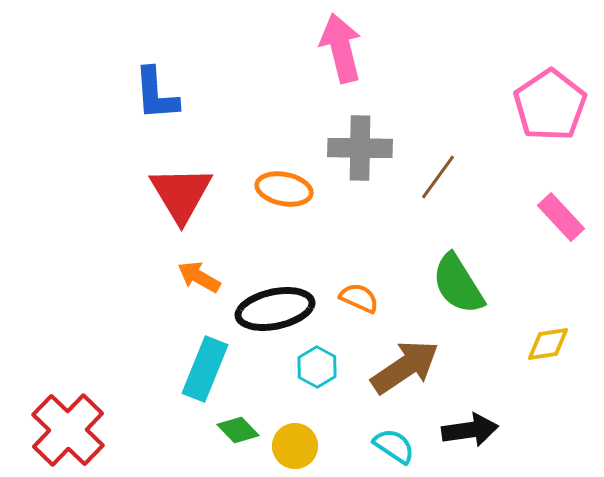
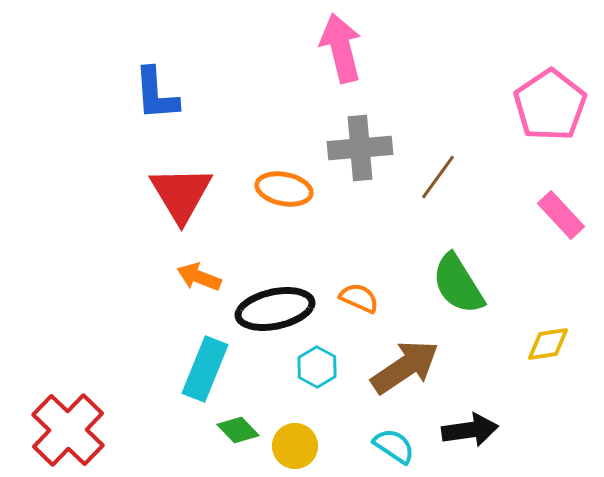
gray cross: rotated 6 degrees counterclockwise
pink rectangle: moved 2 px up
orange arrow: rotated 9 degrees counterclockwise
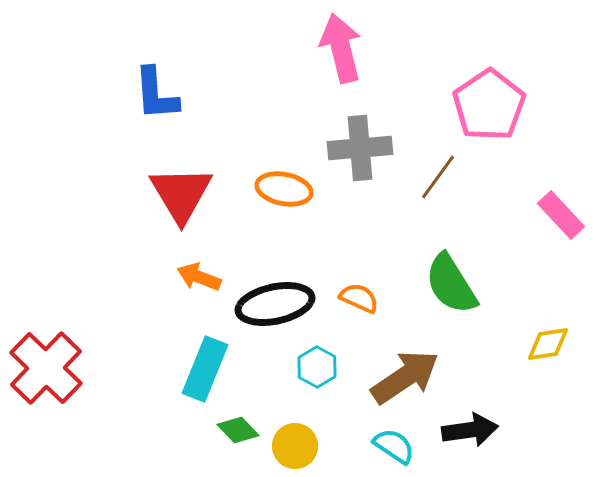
pink pentagon: moved 61 px left
green semicircle: moved 7 px left
black ellipse: moved 5 px up
brown arrow: moved 10 px down
red cross: moved 22 px left, 62 px up
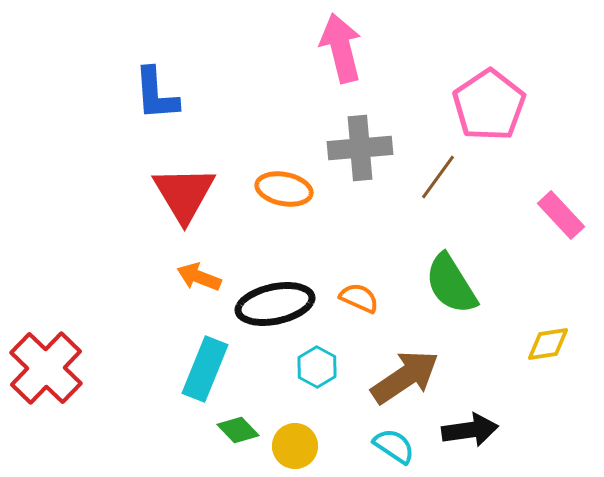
red triangle: moved 3 px right
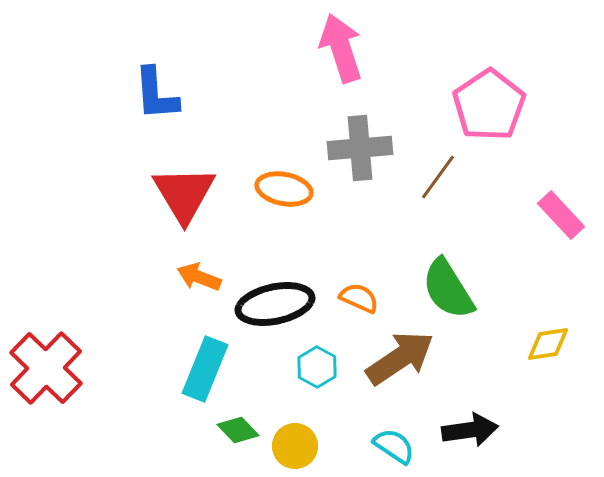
pink arrow: rotated 4 degrees counterclockwise
green semicircle: moved 3 px left, 5 px down
brown arrow: moved 5 px left, 19 px up
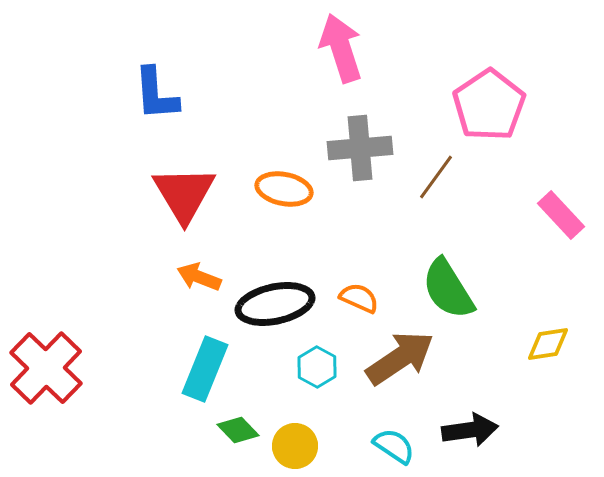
brown line: moved 2 px left
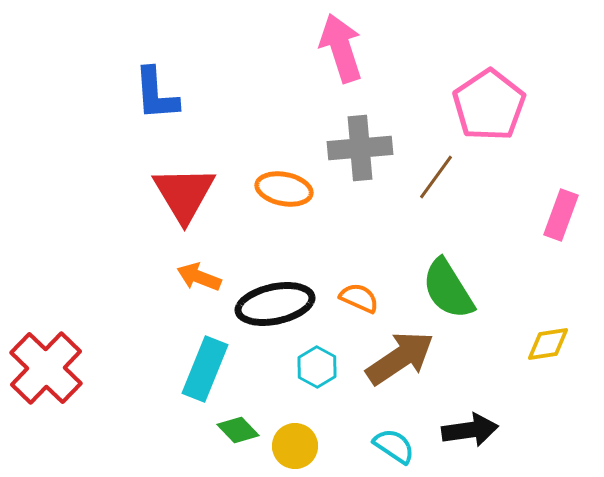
pink rectangle: rotated 63 degrees clockwise
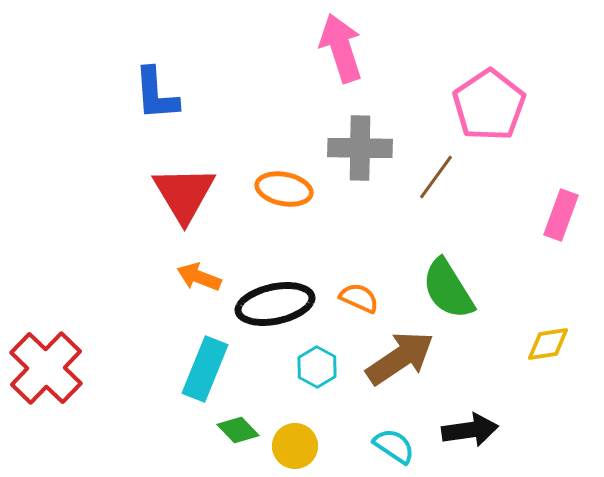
gray cross: rotated 6 degrees clockwise
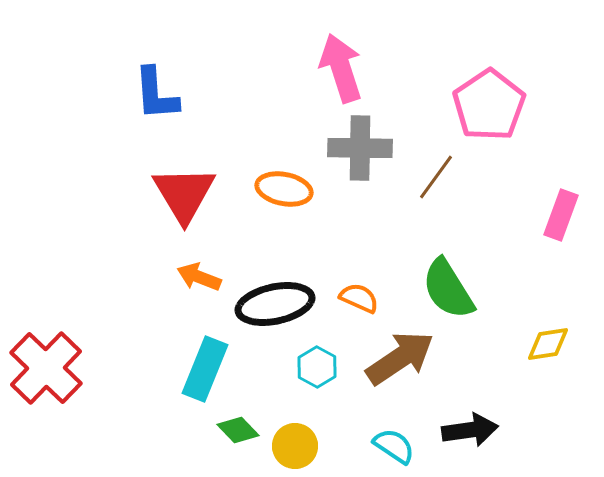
pink arrow: moved 20 px down
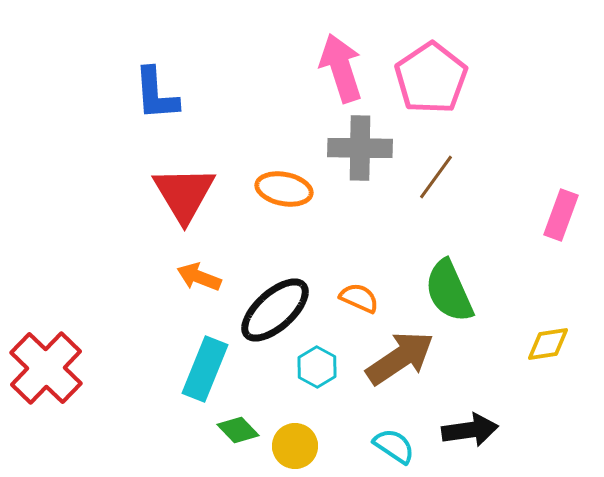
pink pentagon: moved 58 px left, 27 px up
green semicircle: moved 1 px right, 2 px down; rotated 8 degrees clockwise
black ellipse: moved 6 px down; rotated 30 degrees counterclockwise
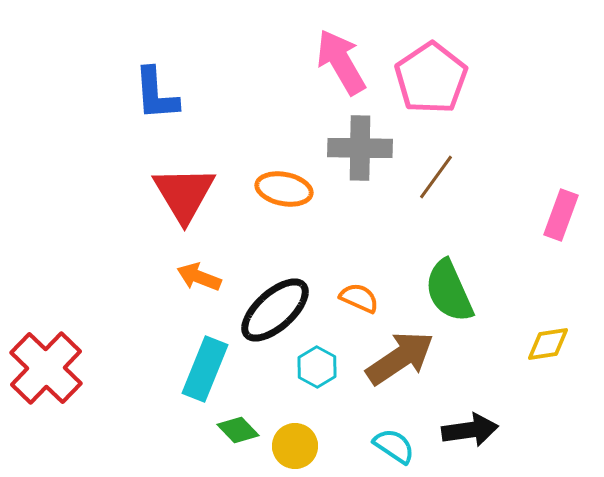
pink arrow: moved 6 px up; rotated 12 degrees counterclockwise
